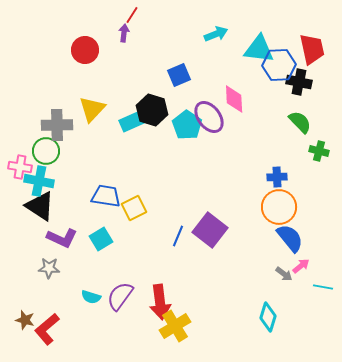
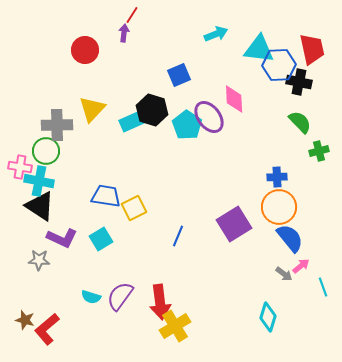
green cross at (319, 151): rotated 30 degrees counterclockwise
purple square at (210, 230): moved 24 px right, 6 px up; rotated 20 degrees clockwise
gray star at (49, 268): moved 10 px left, 8 px up
cyan line at (323, 287): rotated 60 degrees clockwise
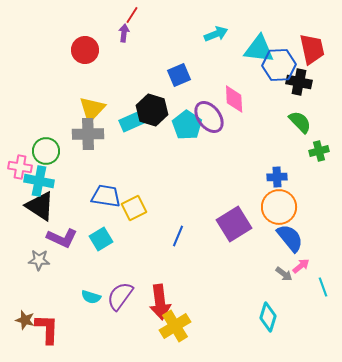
gray cross at (57, 125): moved 31 px right, 9 px down
red L-shape at (47, 329): rotated 132 degrees clockwise
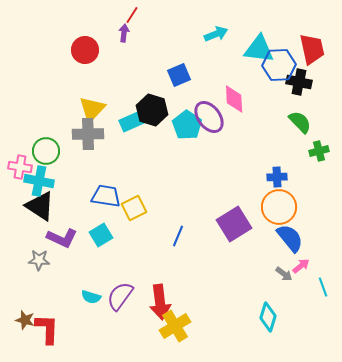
cyan square at (101, 239): moved 4 px up
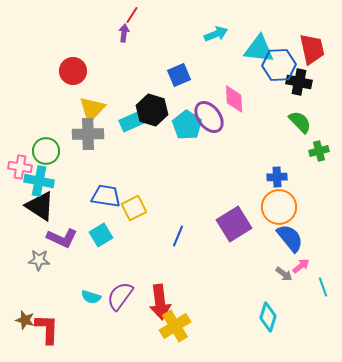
red circle at (85, 50): moved 12 px left, 21 px down
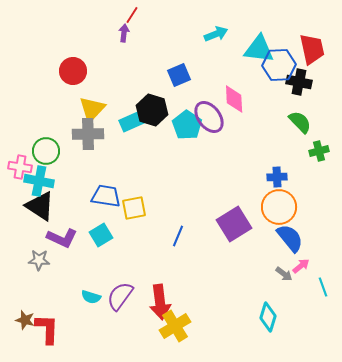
yellow square at (134, 208): rotated 15 degrees clockwise
